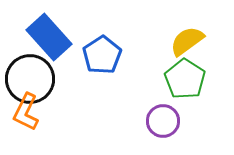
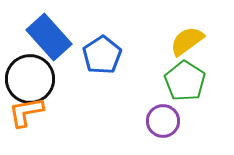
green pentagon: moved 2 px down
orange L-shape: rotated 54 degrees clockwise
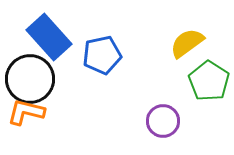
yellow semicircle: moved 2 px down
blue pentagon: rotated 21 degrees clockwise
green pentagon: moved 24 px right
orange L-shape: rotated 24 degrees clockwise
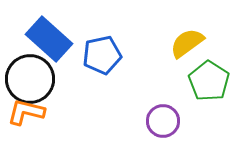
blue rectangle: moved 2 px down; rotated 6 degrees counterclockwise
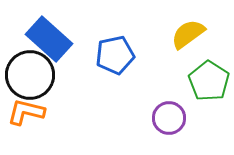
yellow semicircle: moved 1 px right, 9 px up
blue pentagon: moved 13 px right
black circle: moved 4 px up
purple circle: moved 6 px right, 3 px up
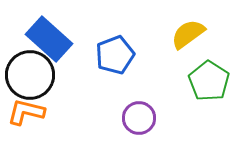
blue pentagon: rotated 9 degrees counterclockwise
purple circle: moved 30 px left
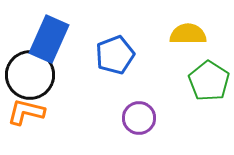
yellow semicircle: rotated 36 degrees clockwise
blue rectangle: rotated 72 degrees clockwise
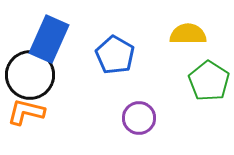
blue pentagon: rotated 21 degrees counterclockwise
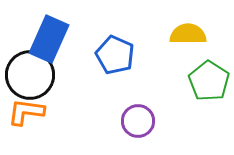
blue pentagon: rotated 6 degrees counterclockwise
orange L-shape: rotated 6 degrees counterclockwise
purple circle: moved 1 px left, 3 px down
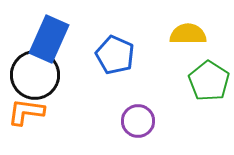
black circle: moved 5 px right
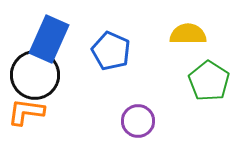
blue pentagon: moved 4 px left, 4 px up
